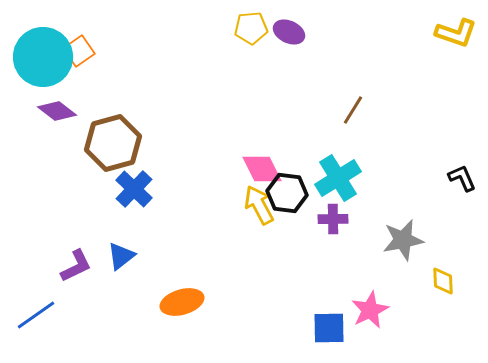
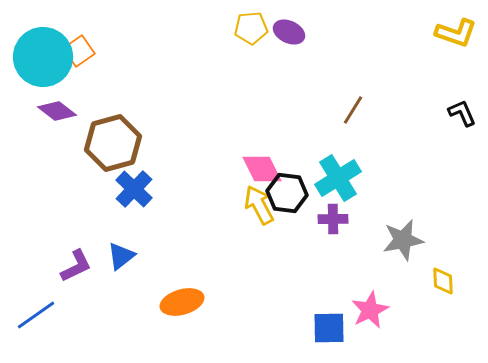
black L-shape: moved 65 px up
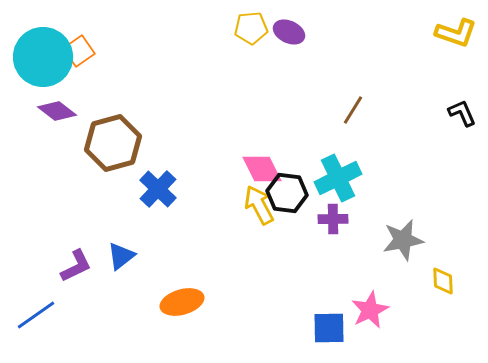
cyan cross: rotated 6 degrees clockwise
blue cross: moved 24 px right
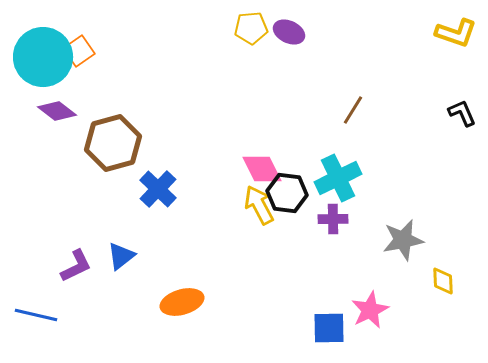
blue line: rotated 48 degrees clockwise
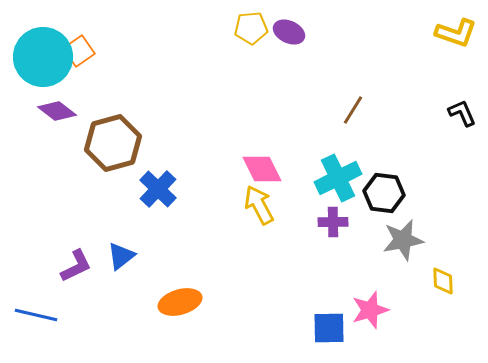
black hexagon: moved 97 px right
purple cross: moved 3 px down
orange ellipse: moved 2 px left
pink star: rotated 9 degrees clockwise
